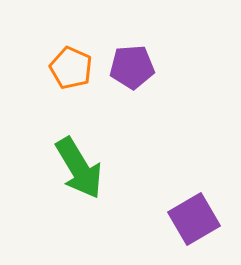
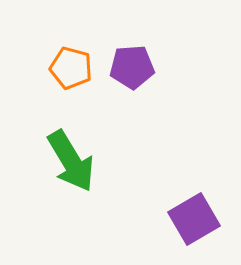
orange pentagon: rotated 9 degrees counterclockwise
green arrow: moved 8 px left, 7 px up
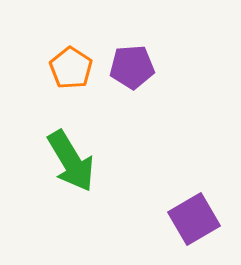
orange pentagon: rotated 18 degrees clockwise
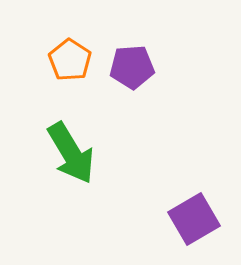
orange pentagon: moved 1 px left, 8 px up
green arrow: moved 8 px up
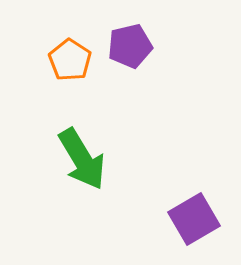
purple pentagon: moved 2 px left, 21 px up; rotated 9 degrees counterclockwise
green arrow: moved 11 px right, 6 px down
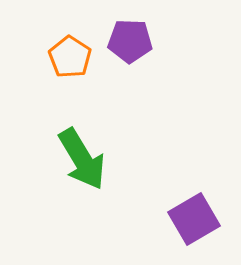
purple pentagon: moved 5 px up; rotated 15 degrees clockwise
orange pentagon: moved 3 px up
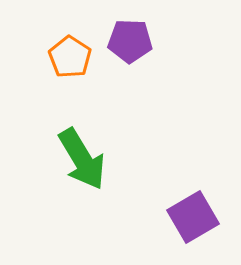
purple square: moved 1 px left, 2 px up
